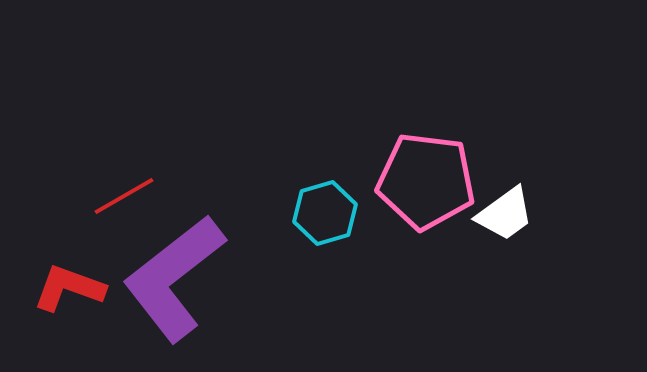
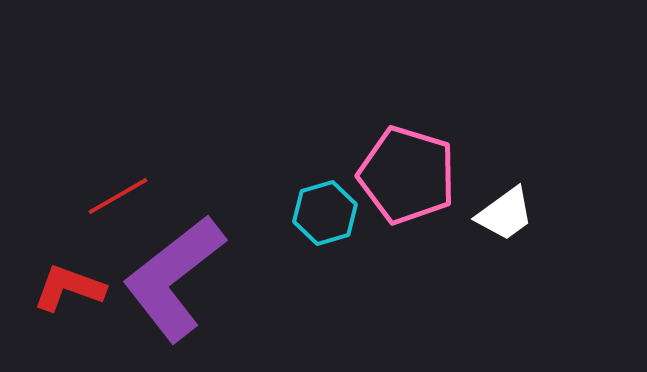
pink pentagon: moved 19 px left, 6 px up; rotated 10 degrees clockwise
red line: moved 6 px left
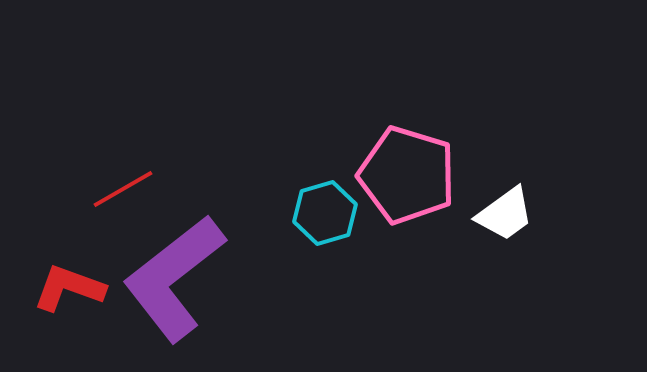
red line: moved 5 px right, 7 px up
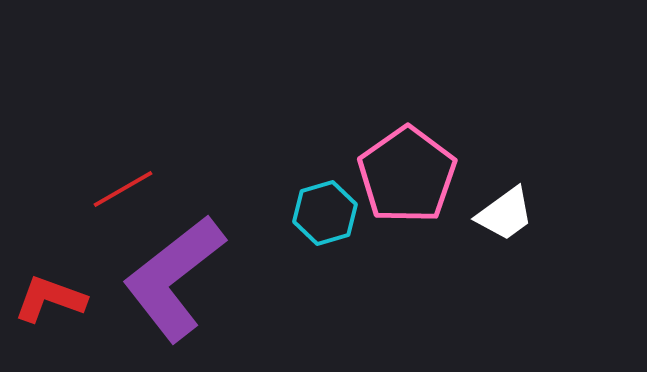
pink pentagon: rotated 20 degrees clockwise
red L-shape: moved 19 px left, 11 px down
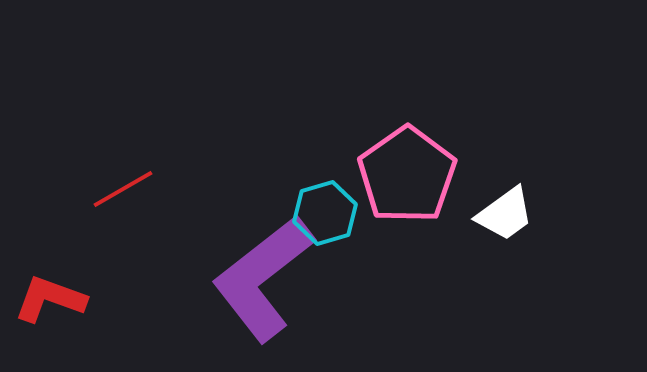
purple L-shape: moved 89 px right
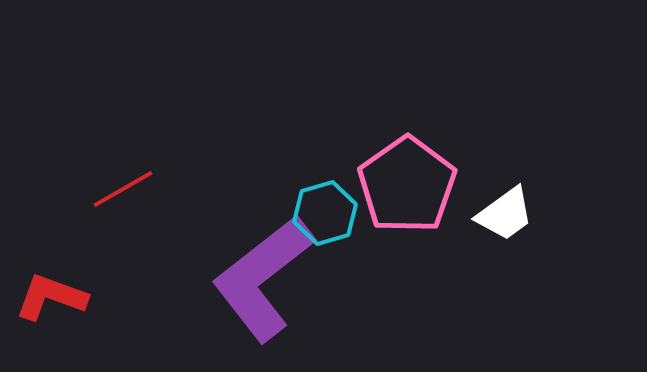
pink pentagon: moved 10 px down
red L-shape: moved 1 px right, 2 px up
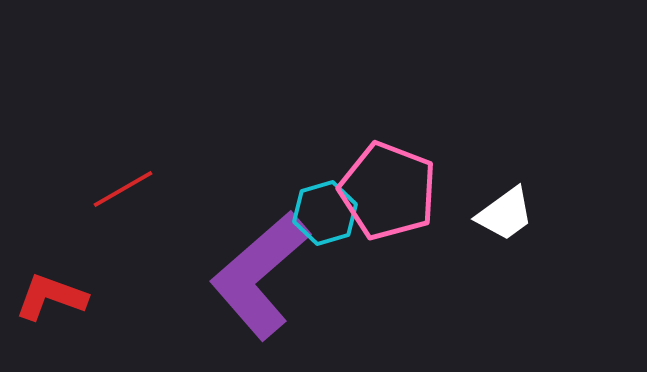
pink pentagon: moved 19 px left, 6 px down; rotated 16 degrees counterclockwise
purple L-shape: moved 3 px left, 3 px up; rotated 3 degrees counterclockwise
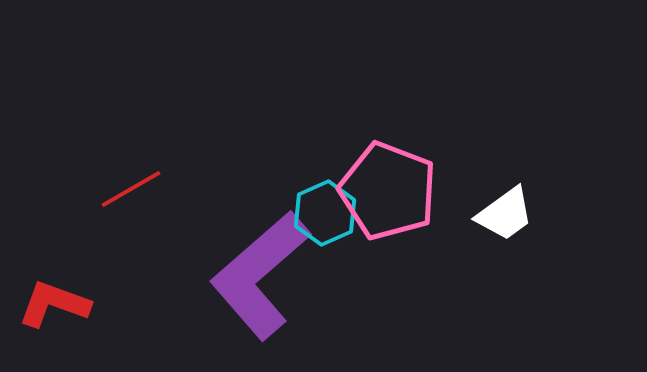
red line: moved 8 px right
cyan hexagon: rotated 8 degrees counterclockwise
red L-shape: moved 3 px right, 7 px down
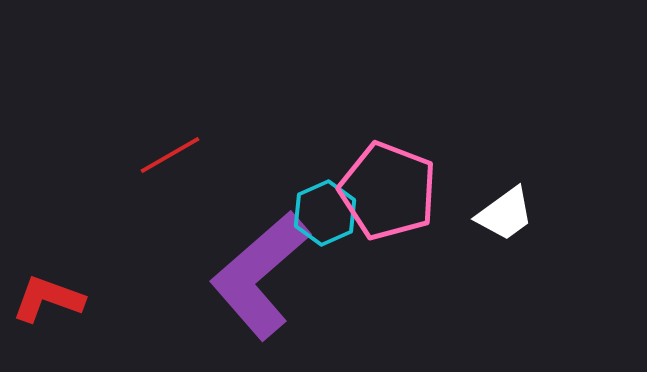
red line: moved 39 px right, 34 px up
red L-shape: moved 6 px left, 5 px up
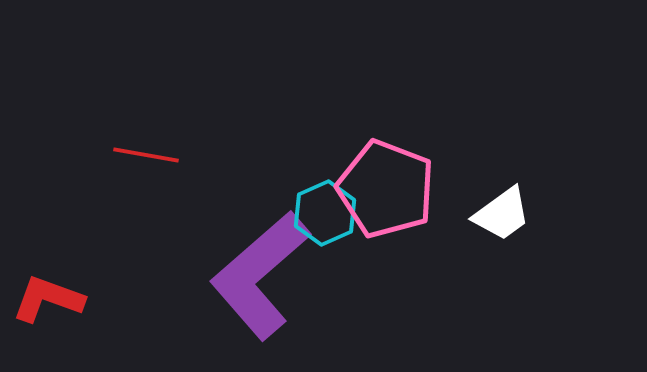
red line: moved 24 px left; rotated 40 degrees clockwise
pink pentagon: moved 2 px left, 2 px up
white trapezoid: moved 3 px left
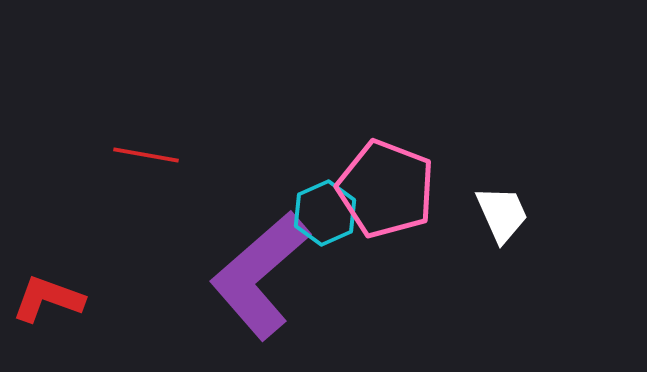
white trapezoid: rotated 78 degrees counterclockwise
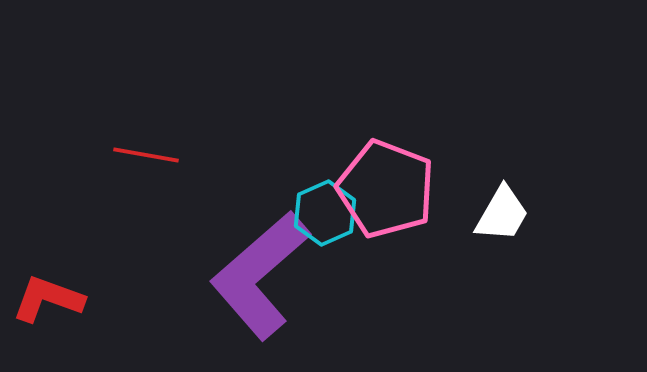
white trapezoid: rotated 54 degrees clockwise
